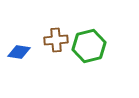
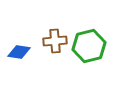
brown cross: moved 1 px left, 1 px down
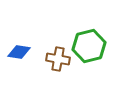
brown cross: moved 3 px right, 18 px down; rotated 15 degrees clockwise
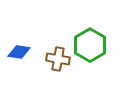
green hexagon: moved 1 px right, 1 px up; rotated 16 degrees counterclockwise
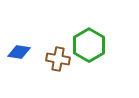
green hexagon: moved 1 px left
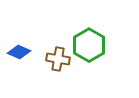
blue diamond: rotated 15 degrees clockwise
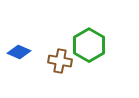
brown cross: moved 2 px right, 2 px down
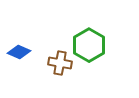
brown cross: moved 2 px down
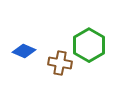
blue diamond: moved 5 px right, 1 px up
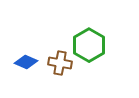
blue diamond: moved 2 px right, 11 px down
